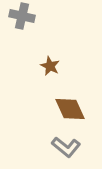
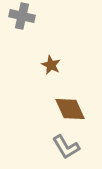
brown star: moved 1 px right, 1 px up
gray L-shape: rotated 20 degrees clockwise
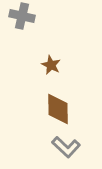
brown diamond: moved 12 px left; rotated 24 degrees clockwise
gray L-shape: rotated 16 degrees counterclockwise
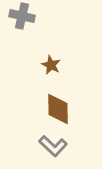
gray L-shape: moved 13 px left, 1 px up
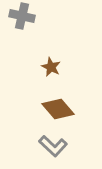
brown star: moved 2 px down
brown diamond: rotated 40 degrees counterclockwise
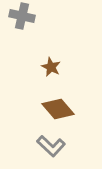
gray L-shape: moved 2 px left
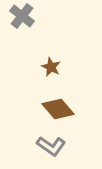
gray cross: rotated 25 degrees clockwise
gray L-shape: rotated 8 degrees counterclockwise
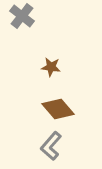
brown star: rotated 18 degrees counterclockwise
gray L-shape: rotated 96 degrees clockwise
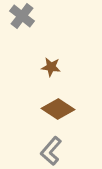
brown diamond: rotated 16 degrees counterclockwise
gray L-shape: moved 5 px down
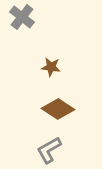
gray cross: moved 1 px down
gray L-shape: moved 2 px left, 1 px up; rotated 20 degrees clockwise
